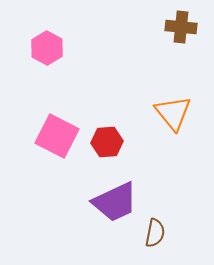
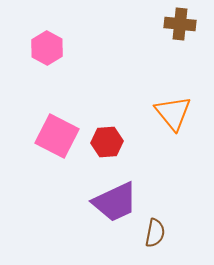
brown cross: moved 1 px left, 3 px up
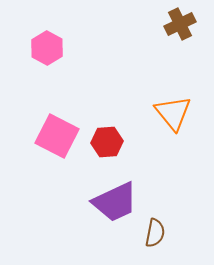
brown cross: rotated 32 degrees counterclockwise
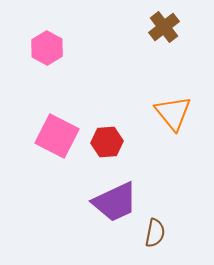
brown cross: moved 16 px left, 3 px down; rotated 12 degrees counterclockwise
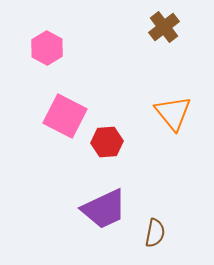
pink square: moved 8 px right, 20 px up
purple trapezoid: moved 11 px left, 7 px down
